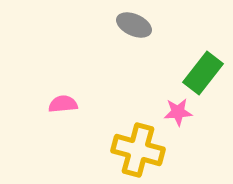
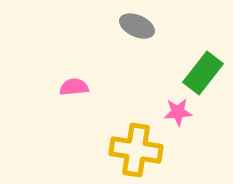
gray ellipse: moved 3 px right, 1 px down
pink semicircle: moved 11 px right, 17 px up
yellow cross: moved 2 px left; rotated 6 degrees counterclockwise
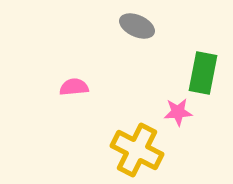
green rectangle: rotated 27 degrees counterclockwise
yellow cross: moved 1 px right; rotated 18 degrees clockwise
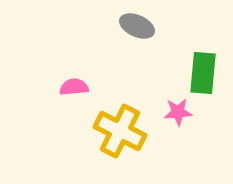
green rectangle: rotated 6 degrees counterclockwise
yellow cross: moved 17 px left, 19 px up
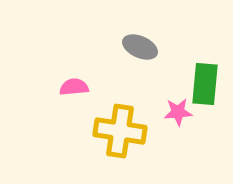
gray ellipse: moved 3 px right, 21 px down
green rectangle: moved 2 px right, 11 px down
yellow cross: rotated 18 degrees counterclockwise
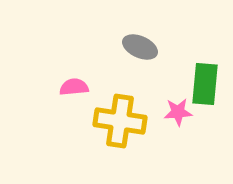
yellow cross: moved 10 px up
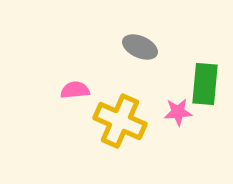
pink semicircle: moved 1 px right, 3 px down
yellow cross: rotated 15 degrees clockwise
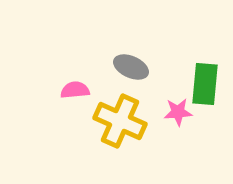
gray ellipse: moved 9 px left, 20 px down
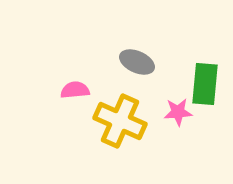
gray ellipse: moved 6 px right, 5 px up
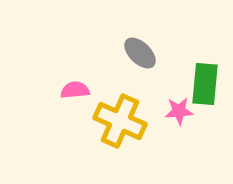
gray ellipse: moved 3 px right, 9 px up; rotated 20 degrees clockwise
pink star: moved 1 px right, 1 px up
